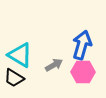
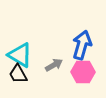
black trapezoid: moved 4 px right, 4 px up; rotated 30 degrees clockwise
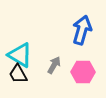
blue arrow: moved 15 px up
gray arrow: rotated 30 degrees counterclockwise
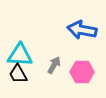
blue arrow: rotated 96 degrees counterclockwise
cyan triangle: rotated 28 degrees counterclockwise
pink hexagon: moved 1 px left
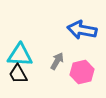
gray arrow: moved 3 px right, 4 px up
pink hexagon: rotated 15 degrees counterclockwise
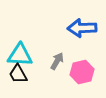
blue arrow: moved 2 px up; rotated 12 degrees counterclockwise
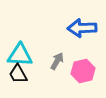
pink hexagon: moved 1 px right, 1 px up
